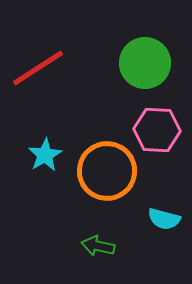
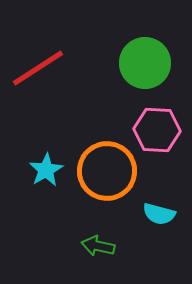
cyan star: moved 1 px right, 15 px down
cyan semicircle: moved 5 px left, 5 px up
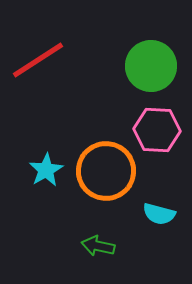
green circle: moved 6 px right, 3 px down
red line: moved 8 px up
orange circle: moved 1 px left
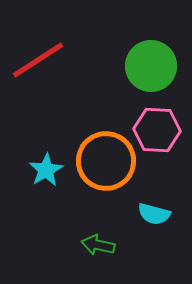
orange circle: moved 10 px up
cyan semicircle: moved 5 px left
green arrow: moved 1 px up
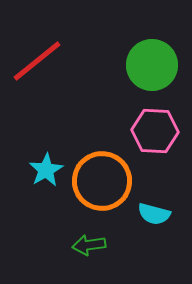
red line: moved 1 px left, 1 px down; rotated 6 degrees counterclockwise
green circle: moved 1 px right, 1 px up
pink hexagon: moved 2 px left, 1 px down
orange circle: moved 4 px left, 20 px down
green arrow: moved 9 px left; rotated 20 degrees counterclockwise
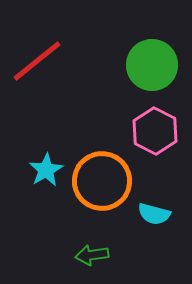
pink hexagon: rotated 24 degrees clockwise
green arrow: moved 3 px right, 10 px down
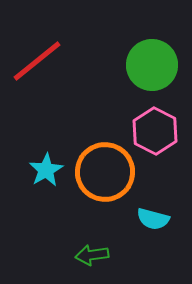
orange circle: moved 3 px right, 9 px up
cyan semicircle: moved 1 px left, 5 px down
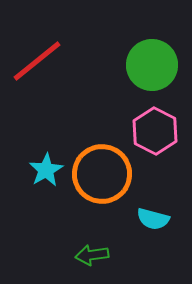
orange circle: moved 3 px left, 2 px down
